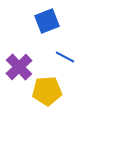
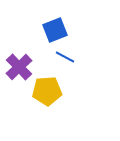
blue square: moved 8 px right, 9 px down
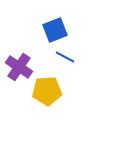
purple cross: rotated 12 degrees counterclockwise
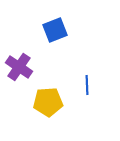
blue line: moved 22 px right, 28 px down; rotated 60 degrees clockwise
yellow pentagon: moved 1 px right, 11 px down
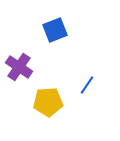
blue line: rotated 36 degrees clockwise
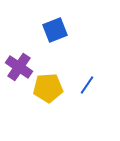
yellow pentagon: moved 14 px up
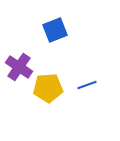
blue line: rotated 36 degrees clockwise
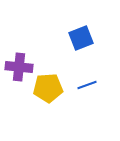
blue square: moved 26 px right, 8 px down
purple cross: rotated 28 degrees counterclockwise
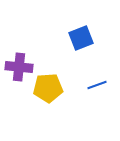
blue line: moved 10 px right
